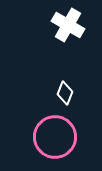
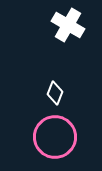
white diamond: moved 10 px left
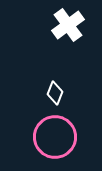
white cross: rotated 24 degrees clockwise
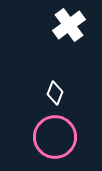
white cross: moved 1 px right
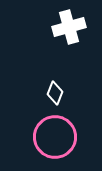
white cross: moved 2 px down; rotated 20 degrees clockwise
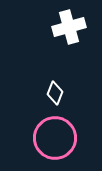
pink circle: moved 1 px down
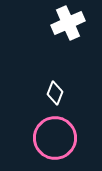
white cross: moved 1 px left, 4 px up; rotated 8 degrees counterclockwise
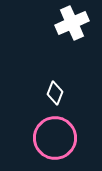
white cross: moved 4 px right
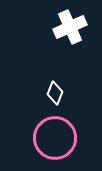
white cross: moved 2 px left, 4 px down
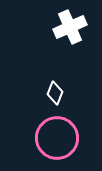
pink circle: moved 2 px right
